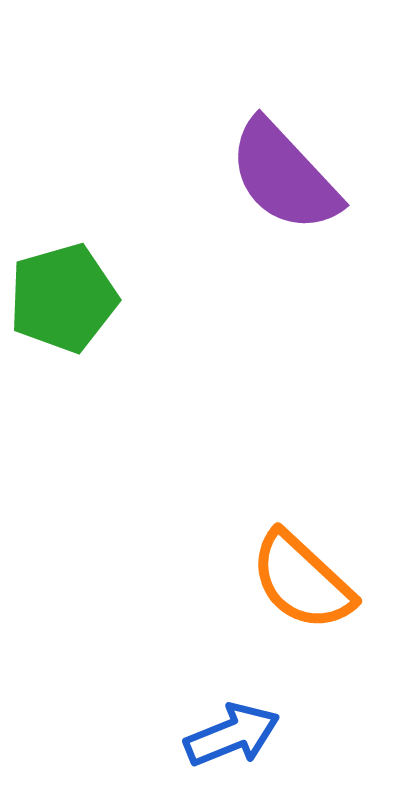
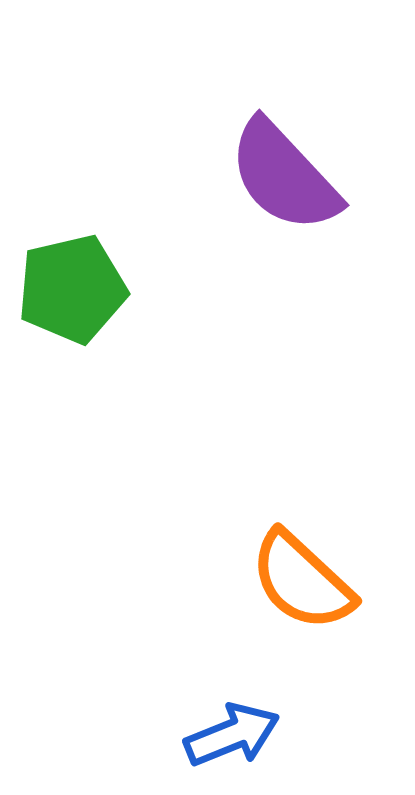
green pentagon: moved 9 px right, 9 px up; rotated 3 degrees clockwise
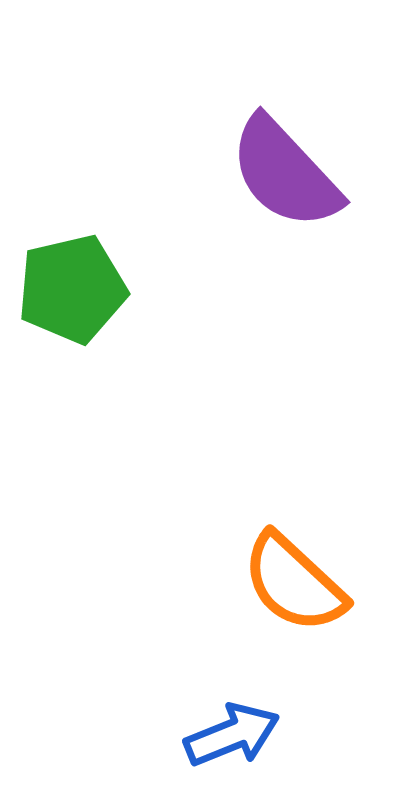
purple semicircle: moved 1 px right, 3 px up
orange semicircle: moved 8 px left, 2 px down
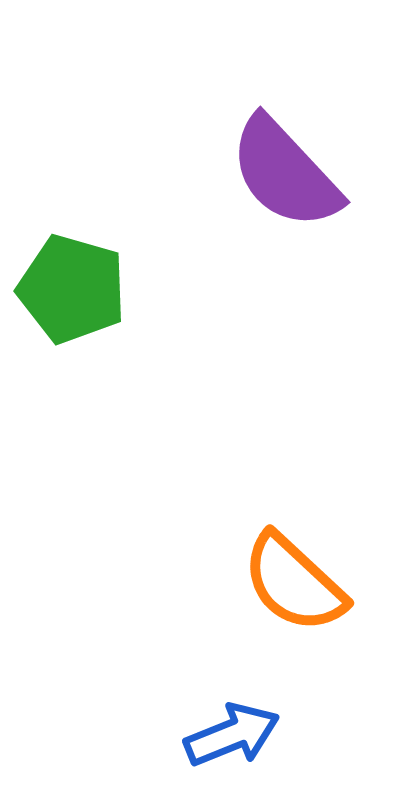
green pentagon: rotated 29 degrees clockwise
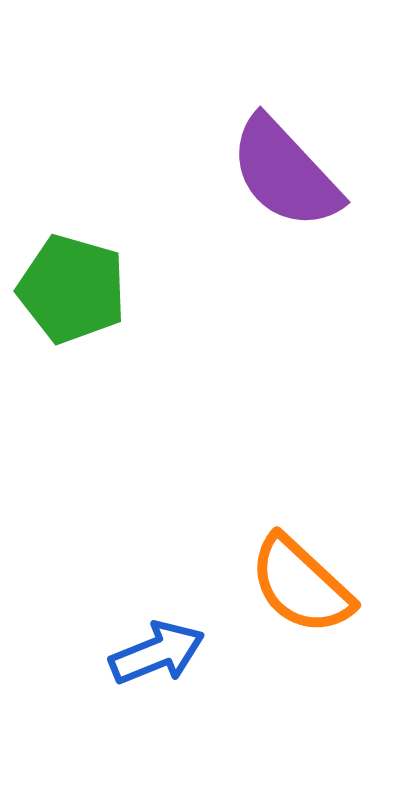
orange semicircle: moved 7 px right, 2 px down
blue arrow: moved 75 px left, 82 px up
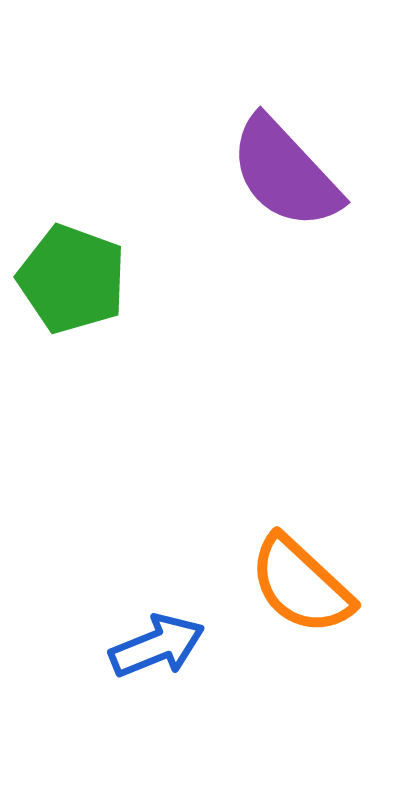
green pentagon: moved 10 px up; rotated 4 degrees clockwise
blue arrow: moved 7 px up
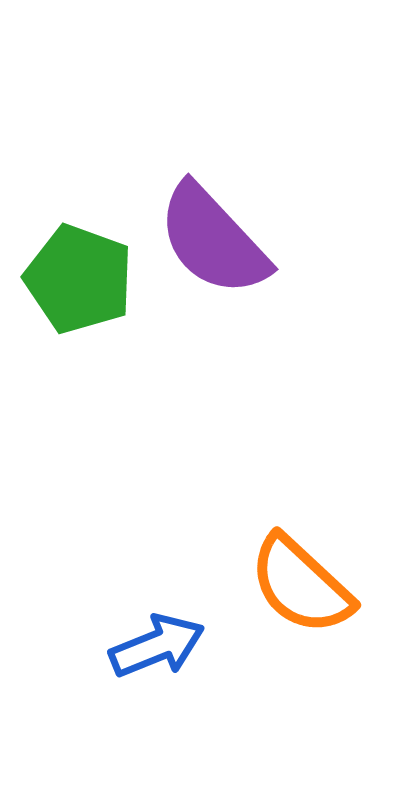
purple semicircle: moved 72 px left, 67 px down
green pentagon: moved 7 px right
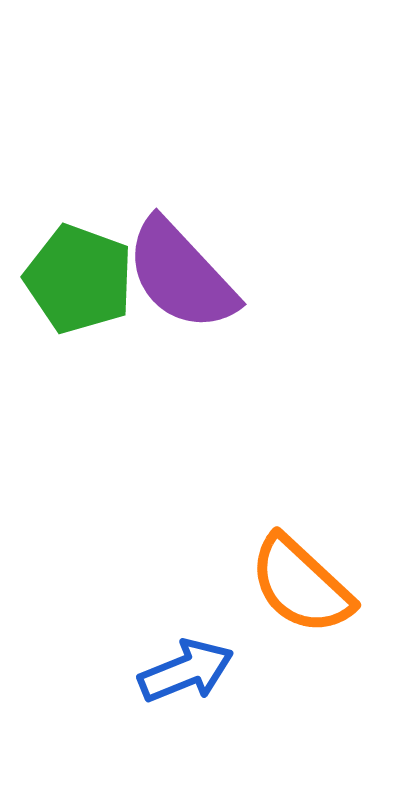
purple semicircle: moved 32 px left, 35 px down
blue arrow: moved 29 px right, 25 px down
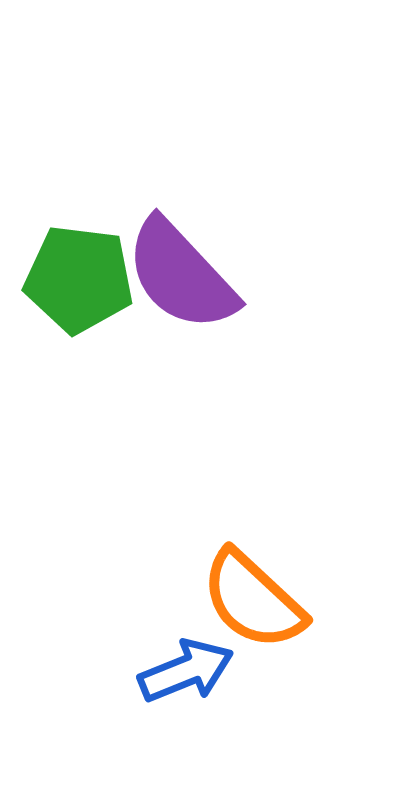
green pentagon: rotated 13 degrees counterclockwise
orange semicircle: moved 48 px left, 15 px down
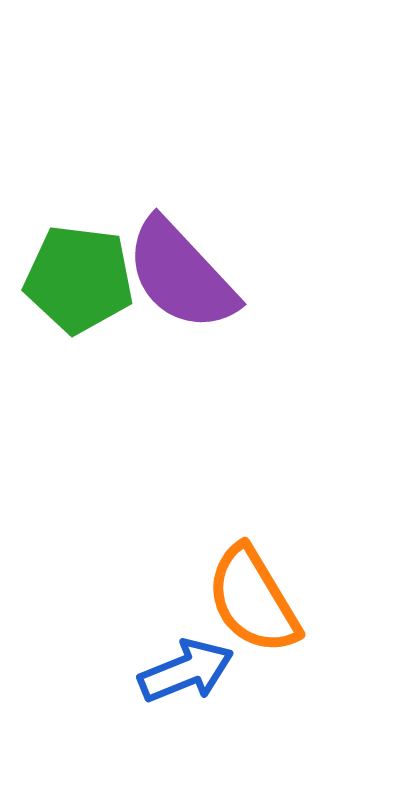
orange semicircle: rotated 16 degrees clockwise
